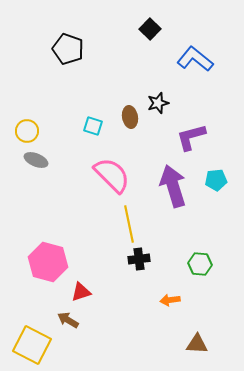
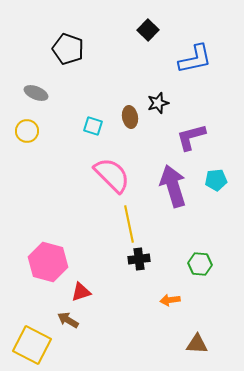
black square: moved 2 px left, 1 px down
blue L-shape: rotated 129 degrees clockwise
gray ellipse: moved 67 px up
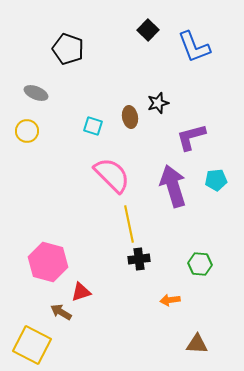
blue L-shape: moved 1 px left, 12 px up; rotated 81 degrees clockwise
brown arrow: moved 7 px left, 8 px up
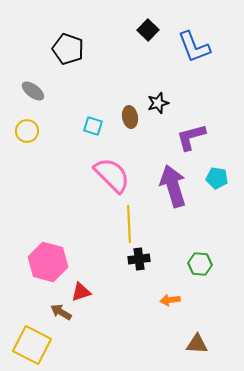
gray ellipse: moved 3 px left, 2 px up; rotated 15 degrees clockwise
cyan pentagon: moved 1 px right, 2 px up; rotated 15 degrees clockwise
yellow line: rotated 9 degrees clockwise
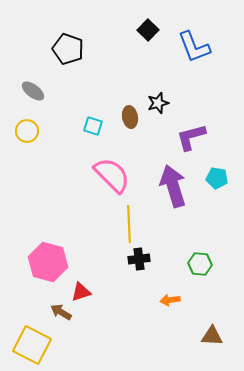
brown triangle: moved 15 px right, 8 px up
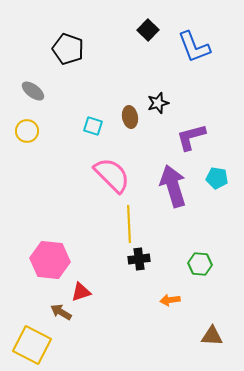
pink hexagon: moved 2 px right, 2 px up; rotated 9 degrees counterclockwise
